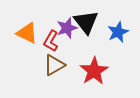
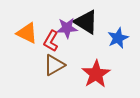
black triangle: rotated 20 degrees counterclockwise
purple star: rotated 15 degrees clockwise
blue star: moved 6 px down
red star: moved 2 px right, 3 px down
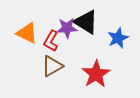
brown triangle: moved 2 px left, 1 px down
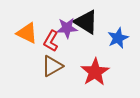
red star: moved 1 px left, 2 px up
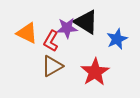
blue star: moved 1 px left, 1 px down
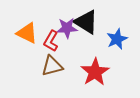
brown triangle: rotated 15 degrees clockwise
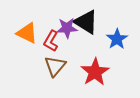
blue star: rotated 10 degrees counterclockwise
brown triangle: moved 3 px right; rotated 35 degrees counterclockwise
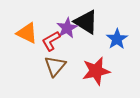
purple star: rotated 25 degrees counterclockwise
red L-shape: rotated 30 degrees clockwise
red star: moved 1 px right, 1 px up; rotated 20 degrees clockwise
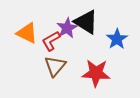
red star: moved 2 px down; rotated 16 degrees clockwise
